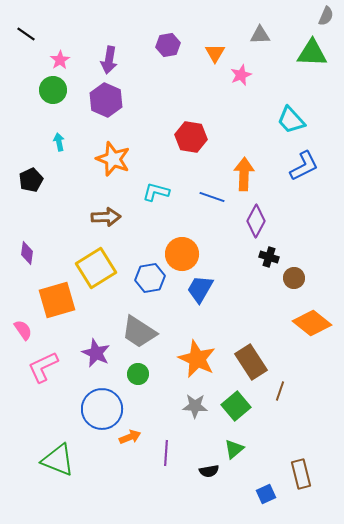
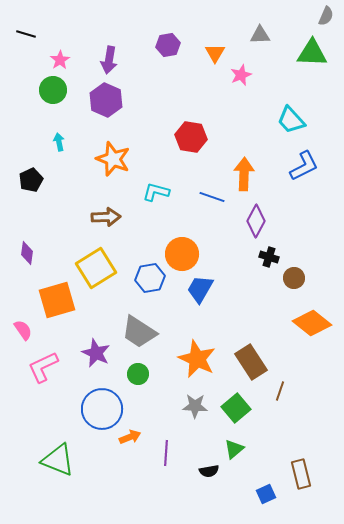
black line at (26, 34): rotated 18 degrees counterclockwise
green square at (236, 406): moved 2 px down
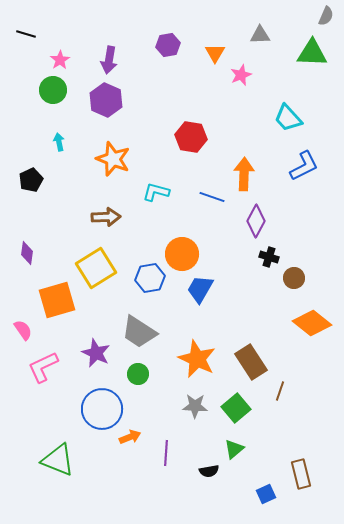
cyan trapezoid at (291, 120): moved 3 px left, 2 px up
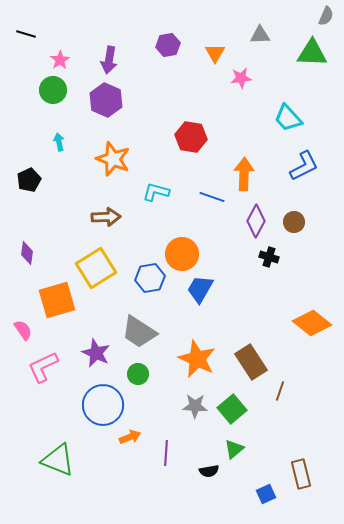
pink star at (241, 75): moved 3 px down; rotated 15 degrees clockwise
black pentagon at (31, 180): moved 2 px left
brown circle at (294, 278): moved 56 px up
green square at (236, 408): moved 4 px left, 1 px down
blue circle at (102, 409): moved 1 px right, 4 px up
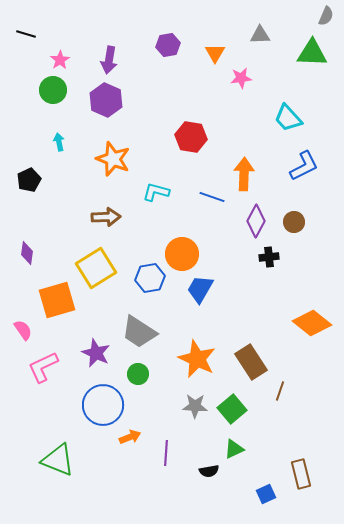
black cross at (269, 257): rotated 24 degrees counterclockwise
green triangle at (234, 449): rotated 15 degrees clockwise
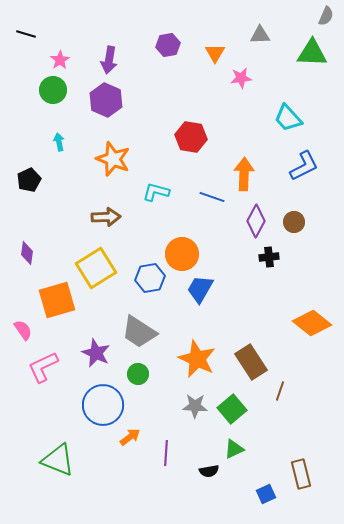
orange arrow at (130, 437): rotated 15 degrees counterclockwise
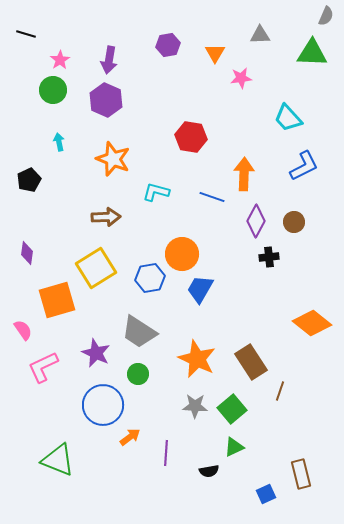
green triangle at (234, 449): moved 2 px up
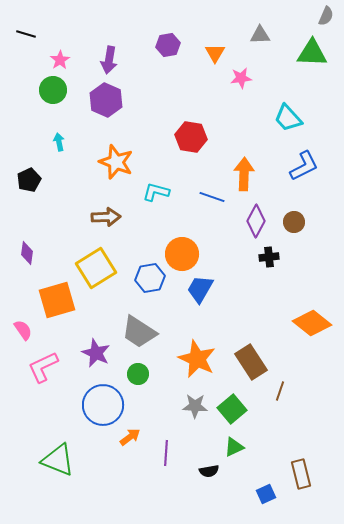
orange star at (113, 159): moved 3 px right, 3 px down
